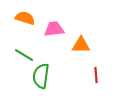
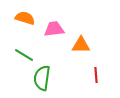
green semicircle: moved 1 px right, 2 px down
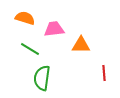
green line: moved 6 px right, 6 px up
red line: moved 8 px right, 2 px up
